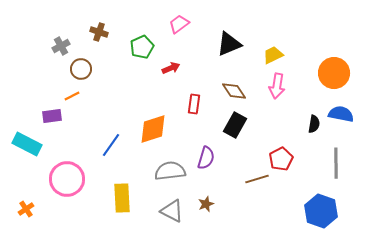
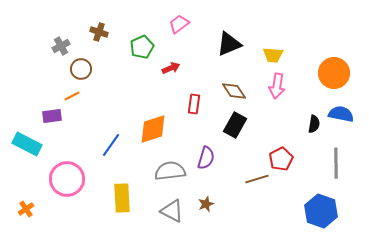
yellow trapezoid: rotated 150 degrees counterclockwise
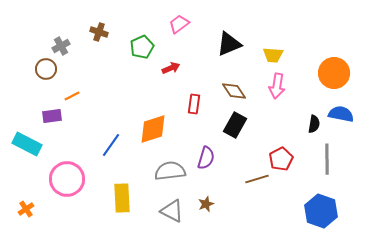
brown circle: moved 35 px left
gray line: moved 9 px left, 4 px up
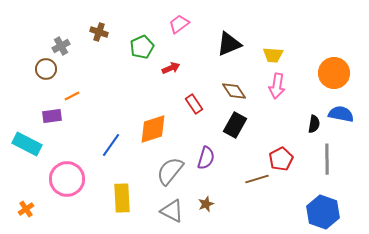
red rectangle: rotated 42 degrees counterclockwise
gray semicircle: rotated 44 degrees counterclockwise
blue hexagon: moved 2 px right, 1 px down
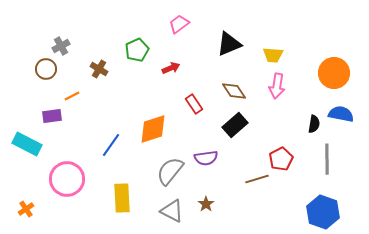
brown cross: moved 37 px down; rotated 12 degrees clockwise
green pentagon: moved 5 px left, 3 px down
black rectangle: rotated 20 degrees clockwise
purple semicircle: rotated 65 degrees clockwise
brown star: rotated 14 degrees counterclockwise
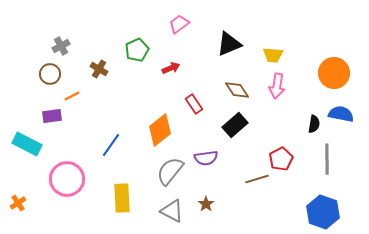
brown circle: moved 4 px right, 5 px down
brown diamond: moved 3 px right, 1 px up
orange diamond: moved 7 px right, 1 px down; rotated 20 degrees counterclockwise
orange cross: moved 8 px left, 6 px up
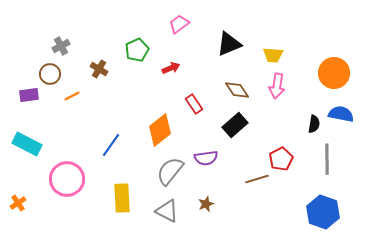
purple rectangle: moved 23 px left, 21 px up
brown star: rotated 14 degrees clockwise
gray triangle: moved 5 px left
